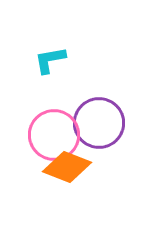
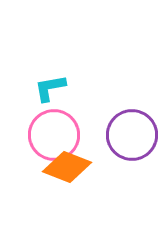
cyan L-shape: moved 28 px down
purple circle: moved 33 px right, 12 px down
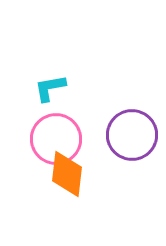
pink circle: moved 2 px right, 4 px down
orange diamond: moved 7 px down; rotated 75 degrees clockwise
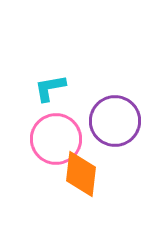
purple circle: moved 17 px left, 14 px up
orange diamond: moved 14 px right
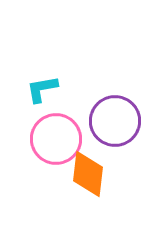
cyan L-shape: moved 8 px left, 1 px down
orange diamond: moved 7 px right
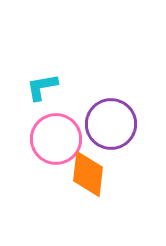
cyan L-shape: moved 2 px up
purple circle: moved 4 px left, 3 px down
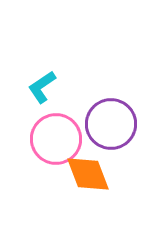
cyan L-shape: rotated 24 degrees counterclockwise
orange diamond: rotated 27 degrees counterclockwise
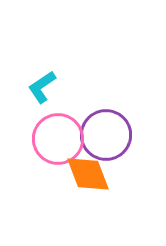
purple circle: moved 5 px left, 11 px down
pink circle: moved 2 px right
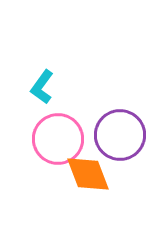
cyan L-shape: rotated 20 degrees counterclockwise
purple circle: moved 14 px right
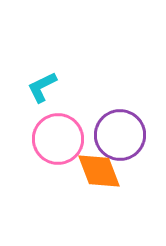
cyan L-shape: rotated 28 degrees clockwise
orange diamond: moved 11 px right, 3 px up
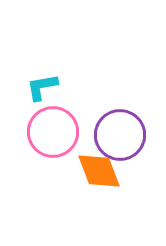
cyan L-shape: rotated 16 degrees clockwise
pink circle: moved 5 px left, 7 px up
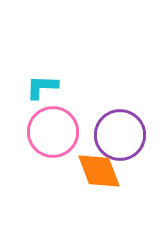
cyan L-shape: rotated 12 degrees clockwise
